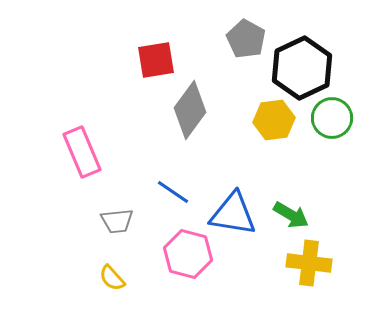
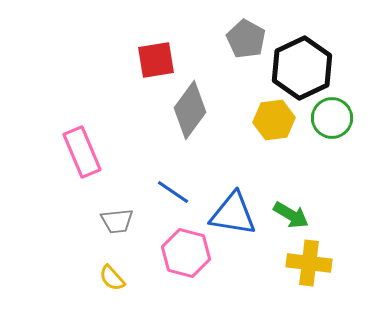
pink hexagon: moved 2 px left, 1 px up
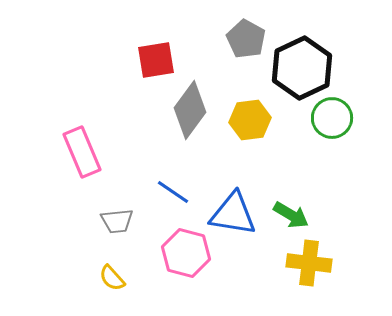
yellow hexagon: moved 24 px left
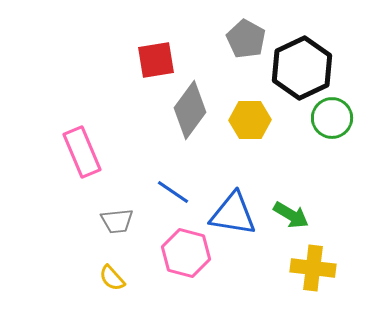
yellow hexagon: rotated 6 degrees clockwise
yellow cross: moved 4 px right, 5 px down
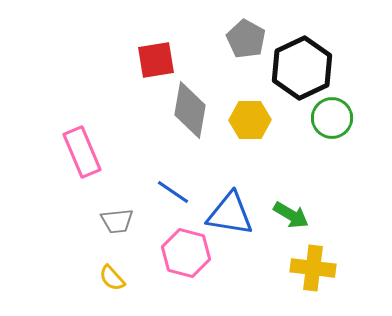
gray diamond: rotated 26 degrees counterclockwise
blue triangle: moved 3 px left
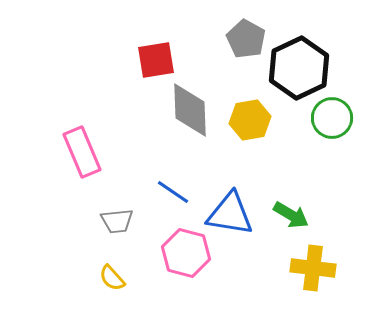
black hexagon: moved 3 px left
gray diamond: rotated 12 degrees counterclockwise
yellow hexagon: rotated 9 degrees counterclockwise
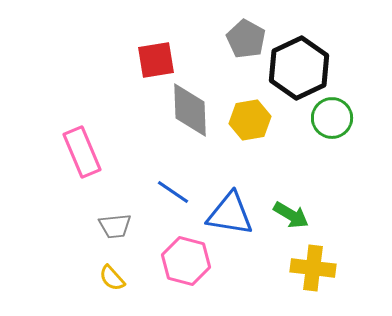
gray trapezoid: moved 2 px left, 5 px down
pink hexagon: moved 8 px down
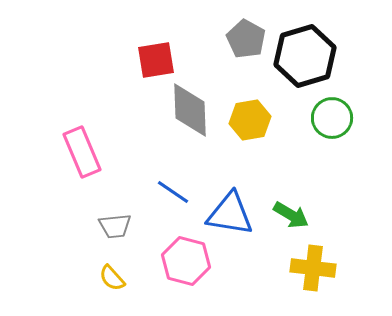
black hexagon: moved 6 px right, 12 px up; rotated 8 degrees clockwise
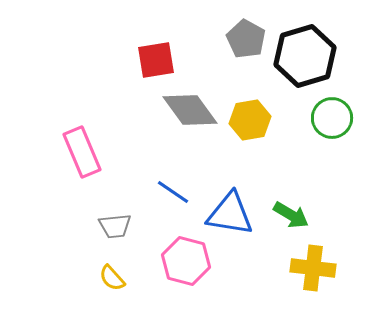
gray diamond: rotated 34 degrees counterclockwise
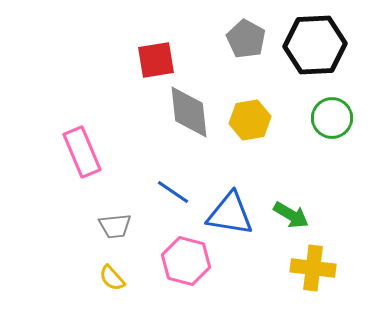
black hexagon: moved 10 px right, 11 px up; rotated 14 degrees clockwise
gray diamond: moved 1 px left, 2 px down; rotated 30 degrees clockwise
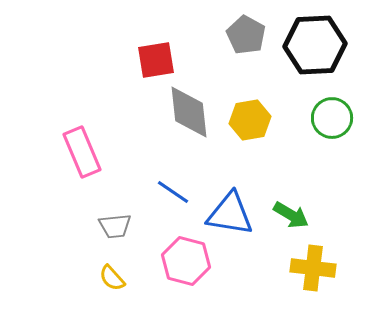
gray pentagon: moved 4 px up
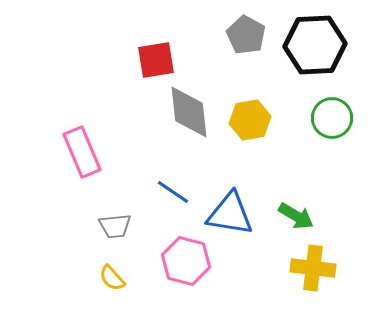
green arrow: moved 5 px right, 1 px down
